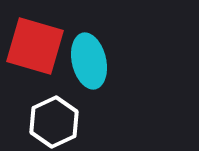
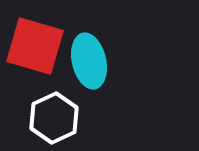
white hexagon: moved 4 px up
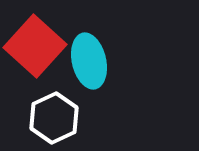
red square: rotated 26 degrees clockwise
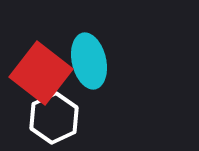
red square: moved 6 px right, 27 px down; rotated 4 degrees counterclockwise
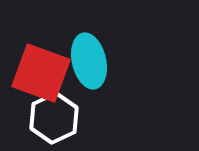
red square: rotated 18 degrees counterclockwise
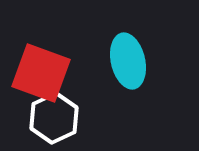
cyan ellipse: moved 39 px right
